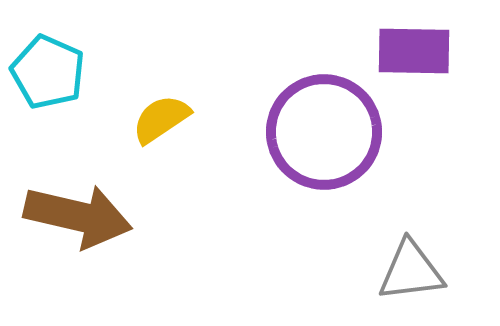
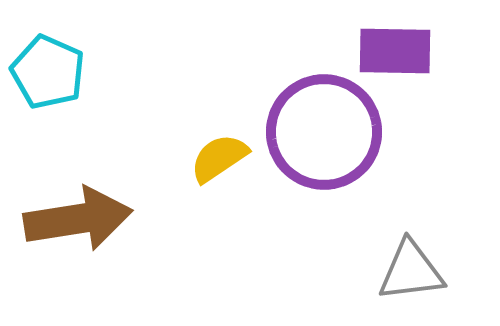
purple rectangle: moved 19 px left
yellow semicircle: moved 58 px right, 39 px down
brown arrow: moved 3 px down; rotated 22 degrees counterclockwise
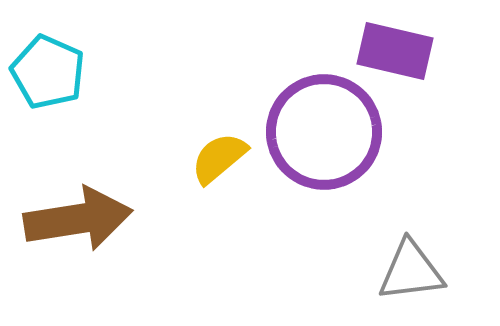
purple rectangle: rotated 12 degrees clockwise
yellow semicircle: rotated 6 degrees counterclockwise
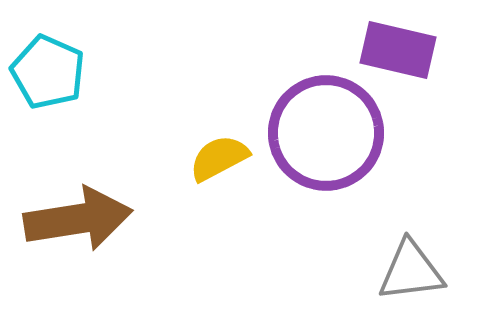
purple rectangle: moved 3 px right, 1 px up
purple circle: moved 2 px right, 1 px down
yellow semicircle: rotated 12 degrees clockwise
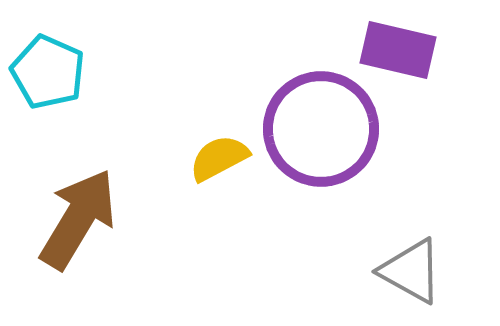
purple circle: moved 5 px left, 4 px up
brown arrow: rotated 50 degrees counterclockwise
gray triangle: rotated 36 degrees clockwise
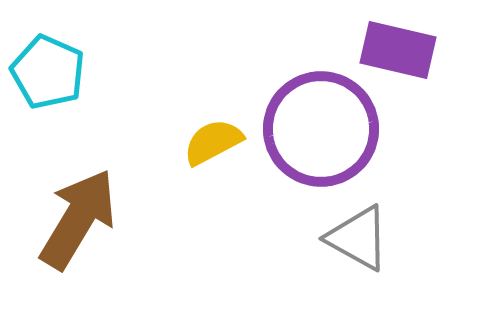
yellow semicircle: moved 6 px left, 16 px up
gray triangle: moved 53 px left, 33 px up
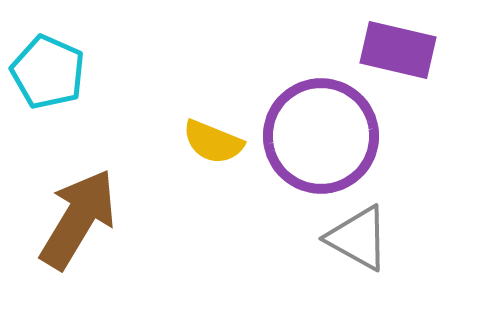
purple circle: moved 7 px down
yellow semicircle: rotated 130 degrees counterclockwise
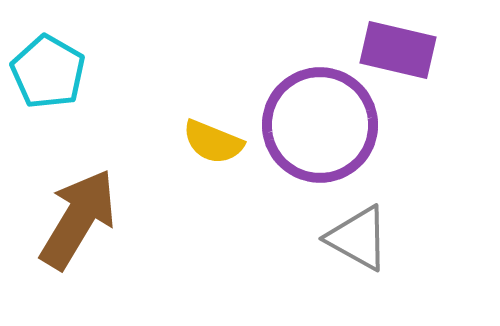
cyan pentagon: rotated 6 degrees clockwise
purple circle: moved 1 px left, 11 px up
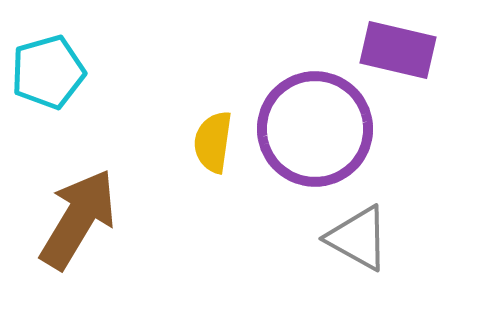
cyan pentagon: rotated 26 degrees clockwise
purple circle: moved 5 px left, 4 px down
yellow semicircle: rotated 76 degrees clockwise
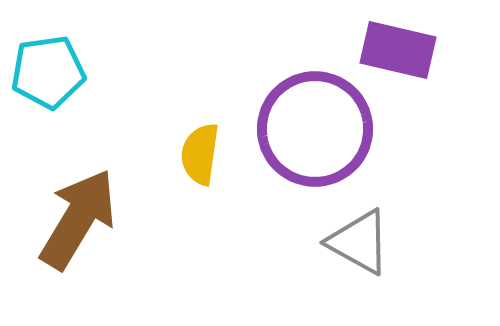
cyan pentagon: rotated 8 degrees clockwise
yellow semicircle: moved 13 px left, 12 px down
gray triangle: moved 1 px right, 4 px down
